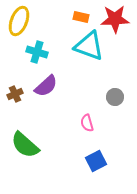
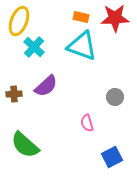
red star: moved 1 px up
cyan triangle: moved 7 px left
cyan cross: moved 3 px left, 5 px up; rotated 25 degrees clockwise
brown cross: moved 1 px left; rotated 21 degrees clockwise
blue square: moved 16 px right, 4 px up
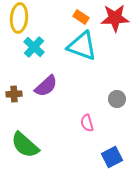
orange rectangle: rotated 21 degrees clockwise
yellow ellipse: moved 3 px up; rotated 16 degrees counterclockwise
gray circle: moved 2 px right, 2 px down
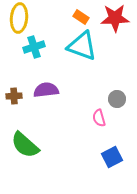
cyan cross: rotated 30 degrees clockwise
purple semicircle: moved 4 px down; rotated 145 degrees counterclockwise
brown cross: moved 2 px down
pink semicircle: moved 12 px right, 5 px up
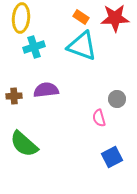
yellow ellipse: moved 2 px right
green semicircle: moved 1 px left, 1 px up
